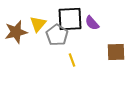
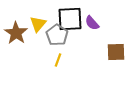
brown star: moved 1 px down; rotated 25 degrees counterclockwise
yellow line: moved 14 px left; rotated 40 degrees clockwise
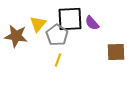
brown star: moved 3 px down; rotated 25 degrees counterclockwise
